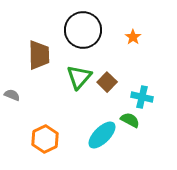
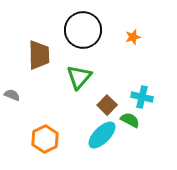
orange star: rotated 21 degrees clockwise
brown square: moved 23 px down
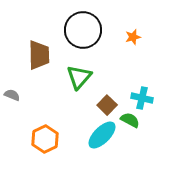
cyan cross: moved 1 px down
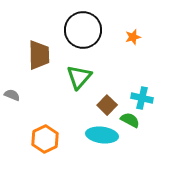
cyan ellipse: rotated 52 degrees clockwise
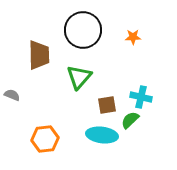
orange star: rotated 14 degrees clockwise
cyan cross: moved 1 px left, 1 px up
brown square: rotated 36 degrees clockwise
green semicircle: rotated 72 degrees counterclockwise
orange hexagon: rotated 20 degrees clockwise
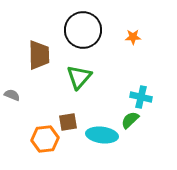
brown square: moved 39 px left, 17 px down
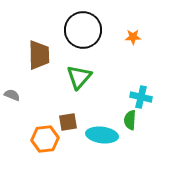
green semicircle: rotated 42 degrees counterclockwise
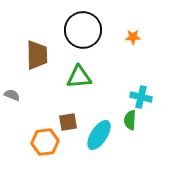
brown trapezoid: moved 2 px left
green triangle: rotated 44 degrees clockwise
cyan ellipse: moved 3 px left; rotated 64 degrees counterclockwise
orange hexagon: moved 3 px down
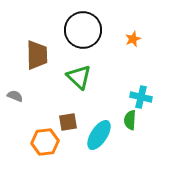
orange star: moved 2 px down; rotated 21 degrees counterclockwise
green triangle: rotated 48 degrees clockwise
gray semicircle: moved 3 px right, 1 px down
